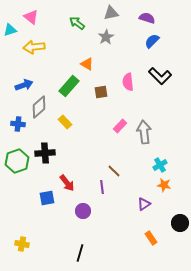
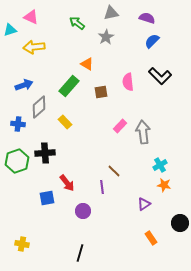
pink triangle: rotated 14 degrees counterclockwise
gray arrow: moved 1 px left
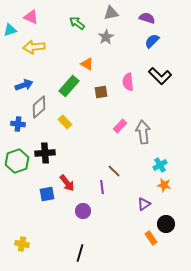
blue square: moved 4 px up
black circle: moved 14 px left, 1 px down
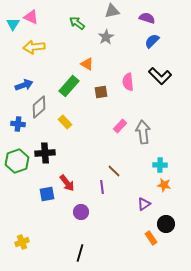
gray triangle: moved 1 px right, 2 px up
cyan triangle: moved 3 px right, 6 px up; rotated 40 degrees counterclockwise
cyan cross: rotated 32 degrees clockwise
purple circle: moved 2 px left, 1 px down
yellow cross: moved 2 px up; rotated 32 degrees counterclockwise
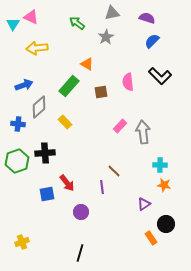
gray triangle: moved 2 px down
yellow arrow: moved 3 px right, 1 px down
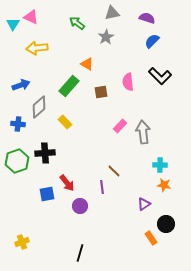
blue arrow: moved 3 px left
purple circle: moved 1 px left, 6 px up
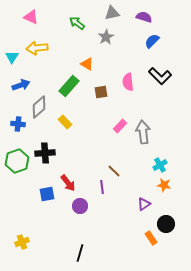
purple semicircle: moved 3 px left, 1 px up
cyan triangle: moved 1 px left, 33 px down
cyan cross: rotated 32 degrees counterclockwise
red arrow: moved 1 px right
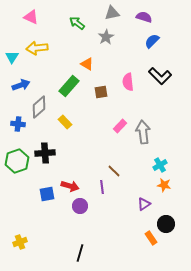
red arrow: moved 2 px right, 3 px down; rotated 36 degrees counterclockwise
yellow cross: moved 2 px left
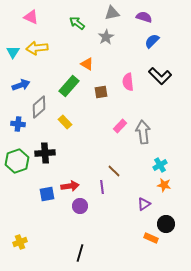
cyan triangle: moved 1 px right, 5 px up
red arrow: rotated 24 degrees counterclockwise
orange rectangle: rotated 32 degrees counterclockwise
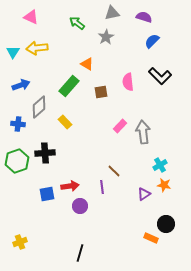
purple triangle: moved 10 px up
